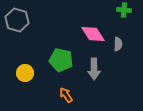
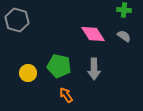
gray semicircle: moved 6 px right, 8 px up; rotated 56 degrees counterclockwise
green pentagon: moved 2 px left, 6 px down
yellow circle: moved 3 px right
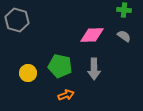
pink diamond: moved 1 px left, 1 px down; rotated 60 degrees counterclockwise
green pentagon: moved 1 px right
orange arrow: rotated 105 degrees clockwise
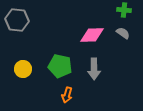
gray hexagon: rotated 10 degrees counterclockwise
gray semicircle: moved 1 px left, 3 px up
yellow circle: moved 5 px left, 4 px up
orange arrow: moved 1 px right; rotated 126 degrees clockwise
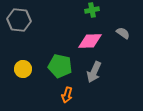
green cross: moved 32 px left; rotated 16 degrees counterclockwise
gray hexagon: moved 2 px right
pink diamond: moved 2 px left, 6 px down
gray arrow: moved 3 px down; rotated 25 degrees clockwise
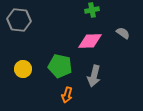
gray arrow: moved 4 px down; rotated 10 degrees counterclockwise
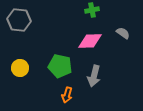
yellow circle: moved 3 px left, 1 px up
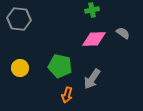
gray hexagon: moved 1 px up
pink diamond: moved 4 px right, 2 px up
gray arrow: moved 2 px left, 3 px down; rotated 20 degrees clockwise
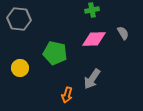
gray semicircle: rotated 24 degrees clockwise
green pentagon: moved 5 px left, 13 px up
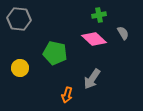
green cross: moved 7 px right, 5 px down
pink diamond: rotated 45 degrees clockwise
